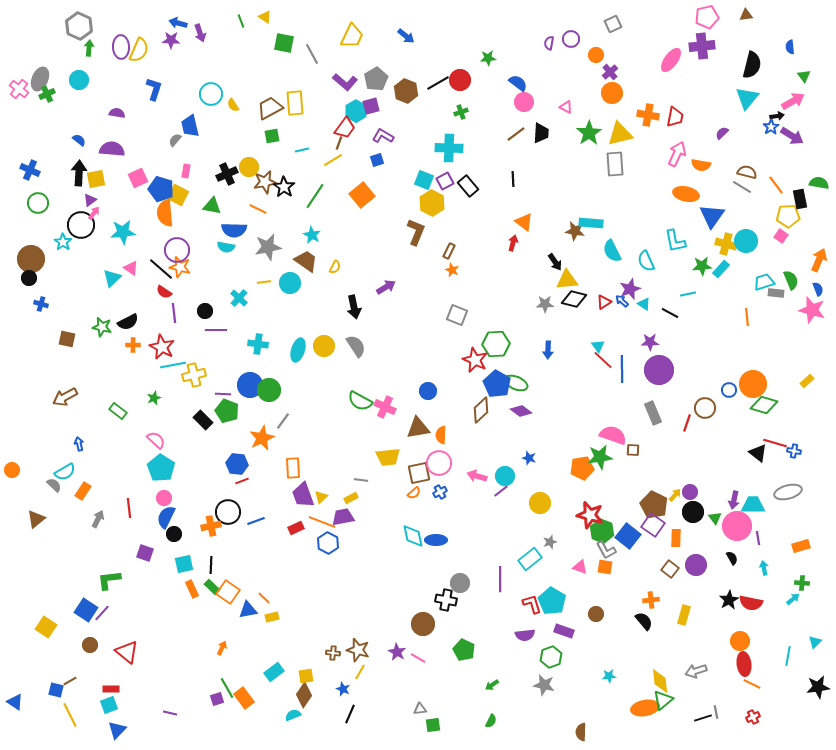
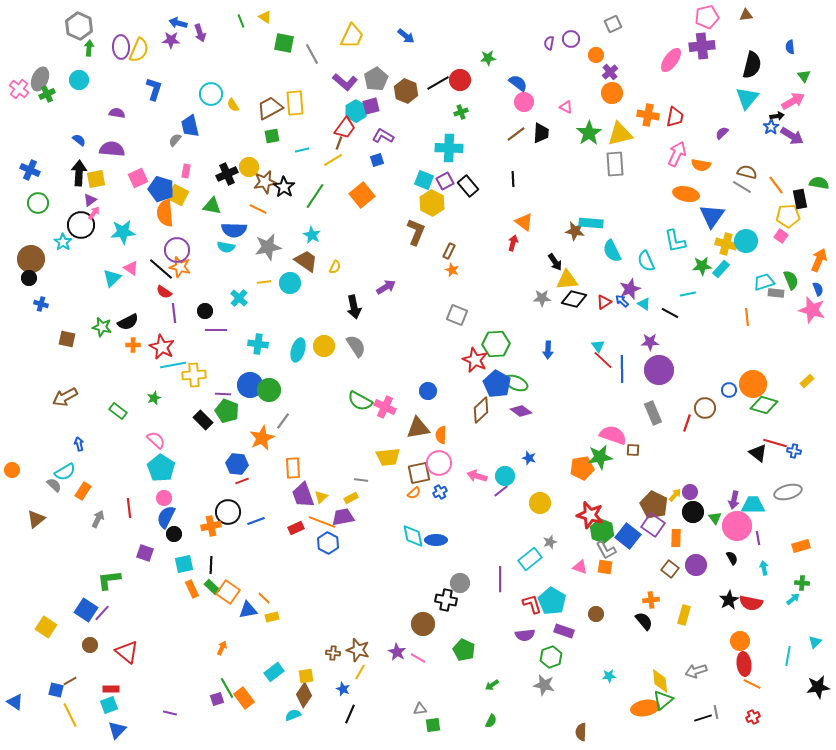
gray star at (545, 304): moved 3 px left, 6 px up
yellow cross at (194, 375): rotated 10 degrees clockwise
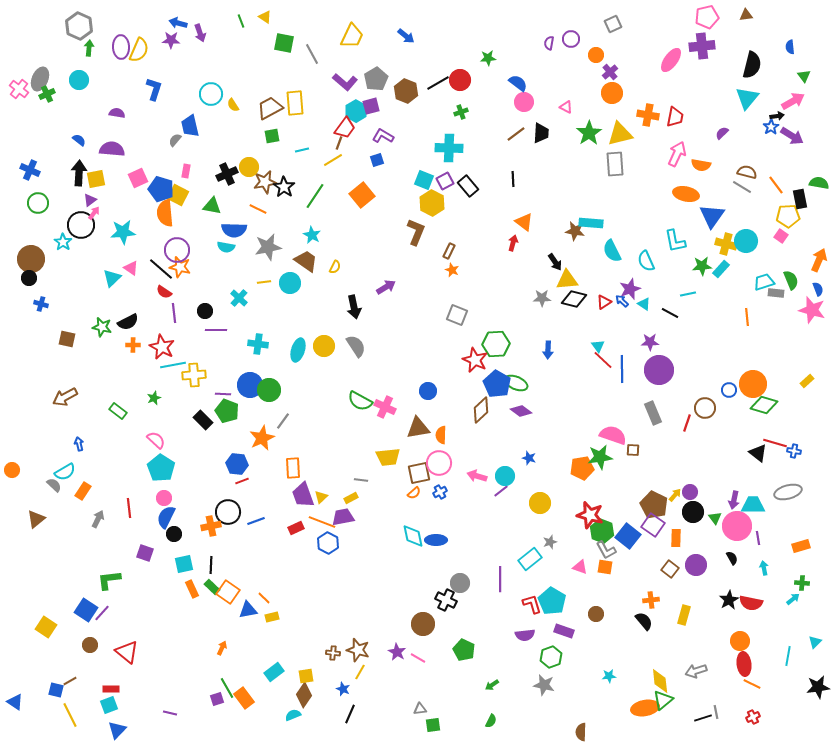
black cross at (446, 600): rotated 15 degrees clockwise
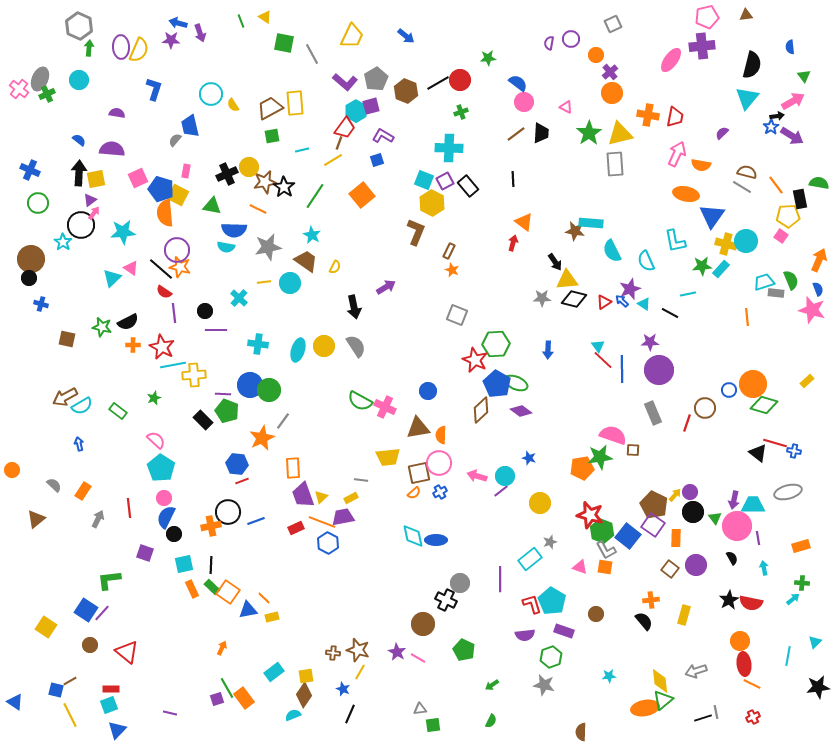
cyan semicircle at (65, 472): moved 17 px right, 66 px up
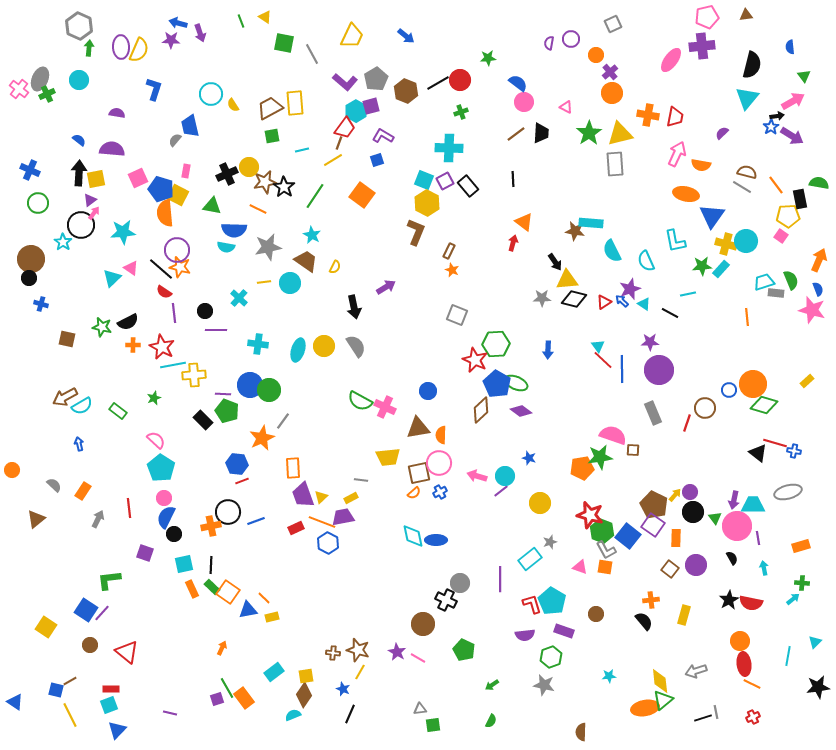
orange square at (362, 195): rotated 15 degrees counterclockwise
yellow hexagon at (432, 203): moved 5 px left
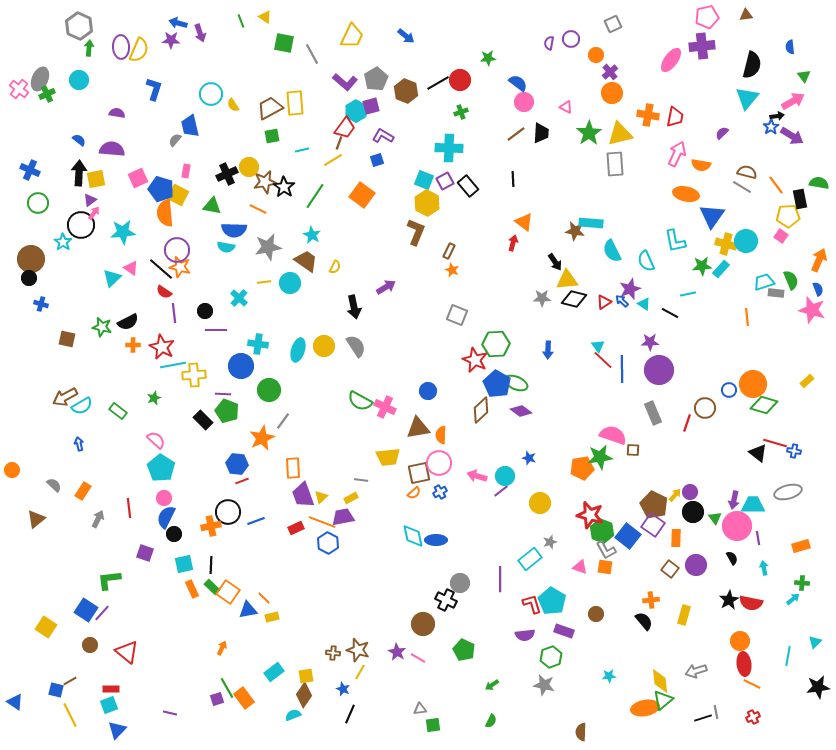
blue circle at (250, 385): moved 9 px left, 19 px up
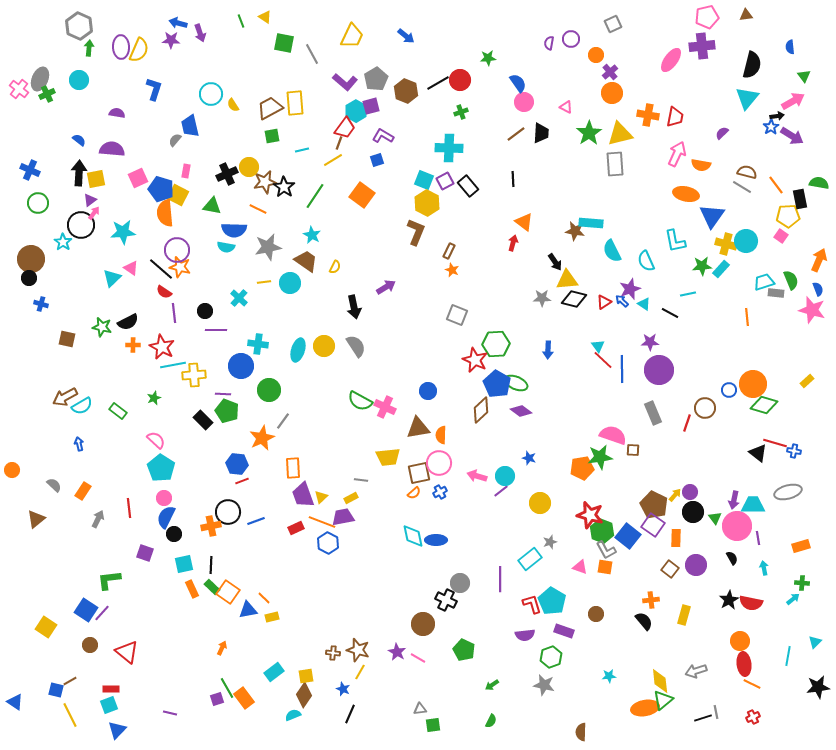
blue semicircle at (518, 83): rotated 18 degrees clockwise
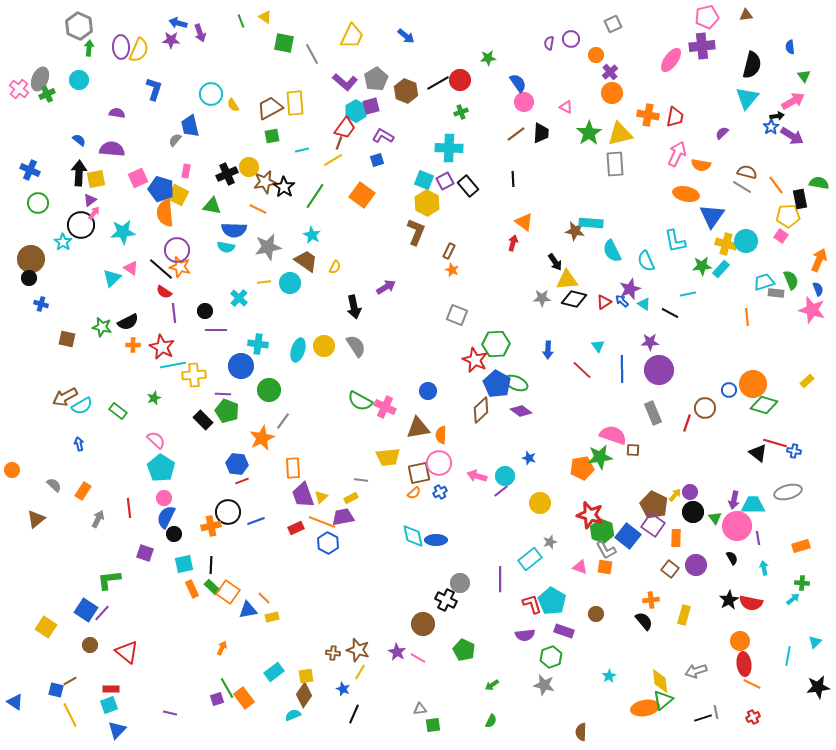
red line at (603, 360): moved 21 px left, 10 px down
cyan star at (609, 676): rotated 24 degrees counterclockwise
black line at (350, 714): moved 4 px right
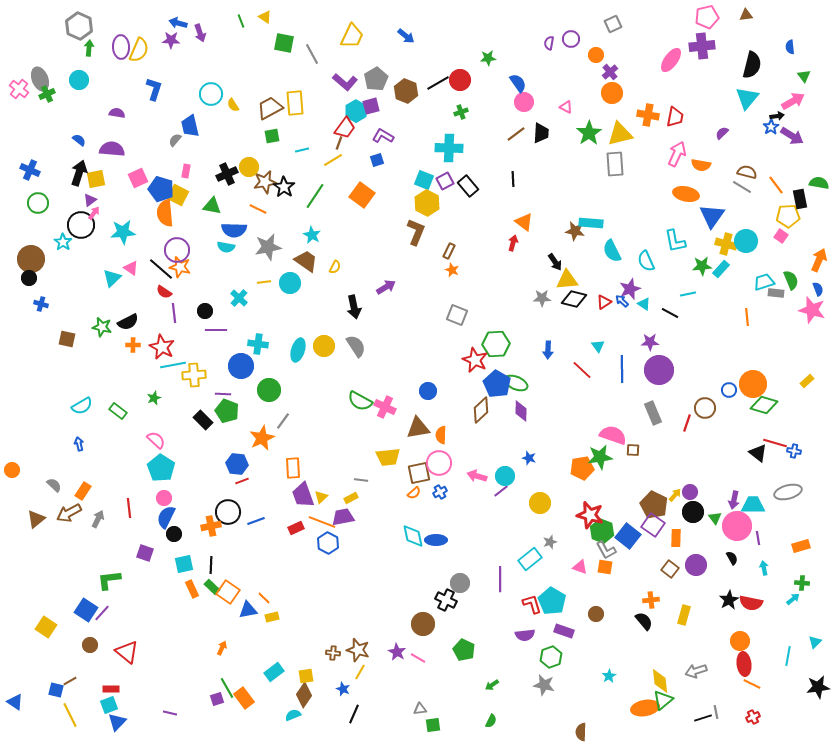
gray ellipse at (40, 79): rotated 45 degrees counterclockwise
black arrow at (79, 173): rotated 15 degrees clockwise
brown arrow at (65, 397): moved 4 px right, 116 px down
purple diamond at (521, 411): rotated 55 degrees clockwise
blue triangle at (117, 730): moved 8 px up
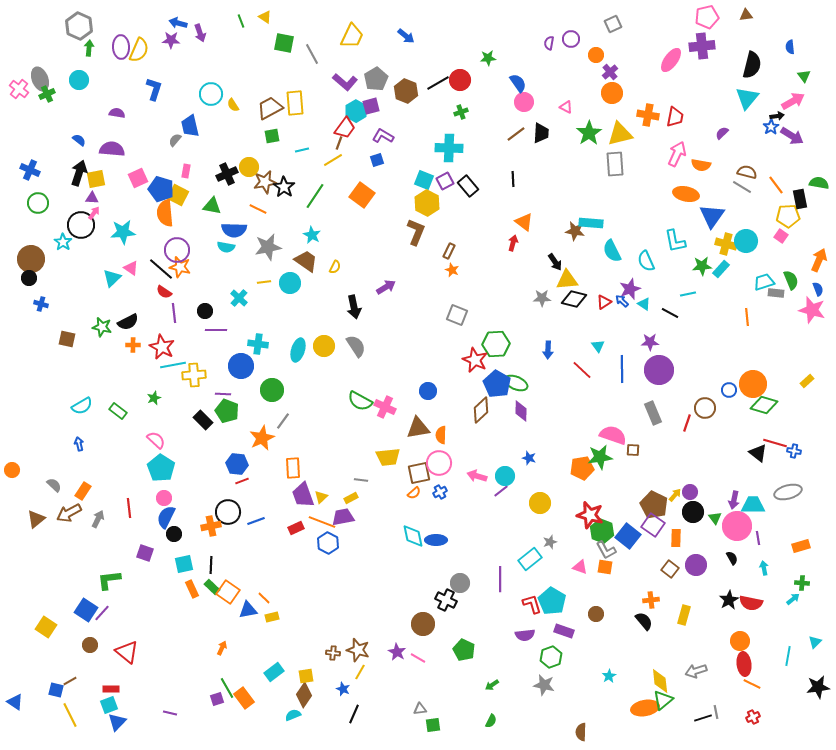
purple triangle at (90, 200): moved 2 px right, 2 px up; rotated 40 degrees clockwise
green circle at (269, 390): moved 3 px right
